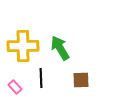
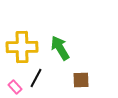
yellow cross: moved 1 px left, 1 px down
black line: moved 5 px left; rotated 30 degrees clockwise
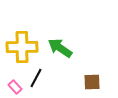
green arrow: rotated 25 degrees counterclockwise
brown square: moved 11 px right, 2 px down
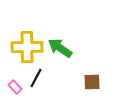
yellow cross: moved 5 px right
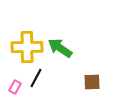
pink rectangle: rotated 72 degrees clockwise
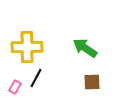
green arrow: moved 25 px right
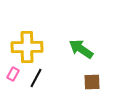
green arrow: moved 4 px left, 1 px down
pink rectangle: moved 2 px left, 13 px up
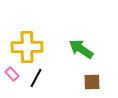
pink rectangle: moved 1 px left; rotated 72 degrees counterclockwise
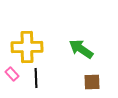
black line: rotated 30 degrees counterclockwise
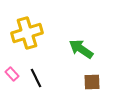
yellow cross: moved 14 px up; rotated 16 degrees counterclockwise
black line: rotated 24 degrees counterclockwise
